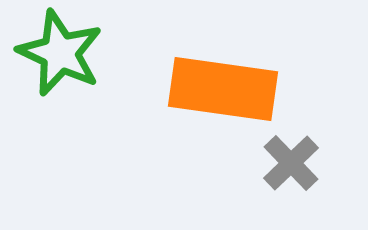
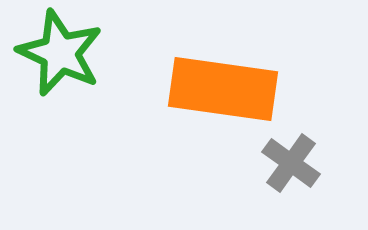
gray cross: rotated 10 degrees counterclockwise
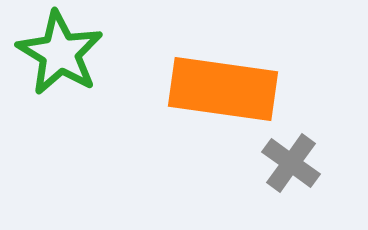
green star: rotated 6 degrees clockwise
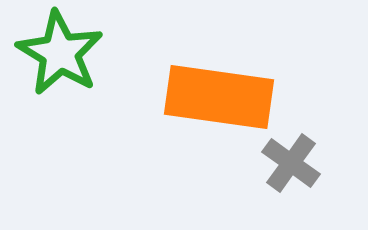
orange rectangle: moved 4 px left, 8 px down
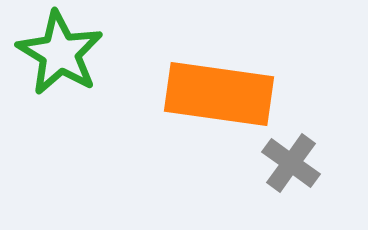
orange rectangle: moved 3 px up
